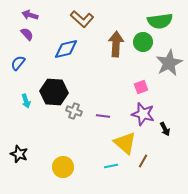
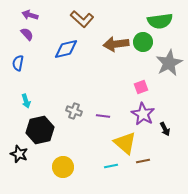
brown arrow: rotated 100 degrees counterclockwise
blue semicircle: rotated 28 degrees counterclockwise
black hexagon: moved 14 px left, 38 px down; rotated 16 degrees counterclockwise
purple star: rotated 15 degrees clockwise
brown line: rotated 48 degrees clockwise
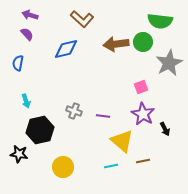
green semicircle: rotated 15 degrees clockwise
yellow triangle: moved 3 px left, 2 px up
black star: rotated 12 degrees counterclockwise
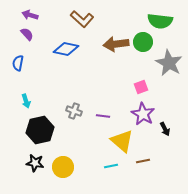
blue diamond: rotated 25 degrees clockwise
gray star: rotated 16 degrees counterclockwise
black star: moved 16 px right, 9 px down
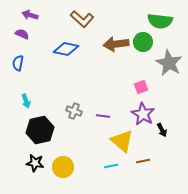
purple semicircle: moved 5 px left; rotated 24 degrees counterclockwise
black arrow: moved 3 px left, 1 px down
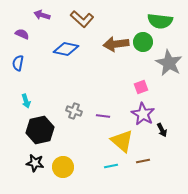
purple arrow: moved 12 px right
